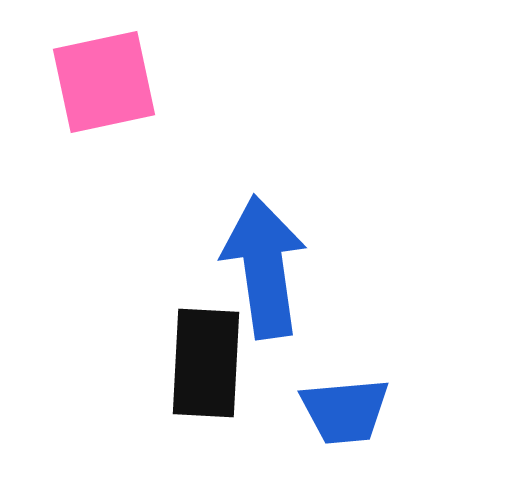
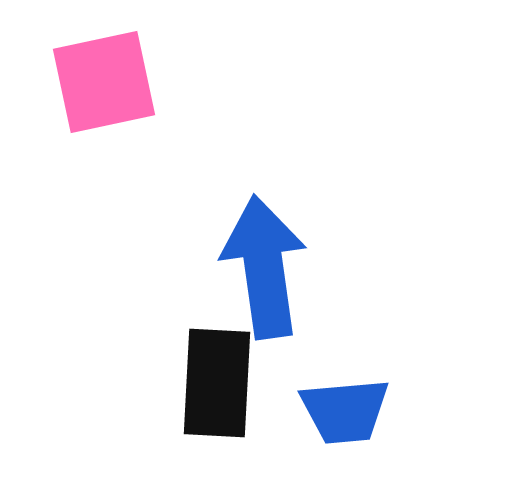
black rectangle: moved 11 px right, 20 px down
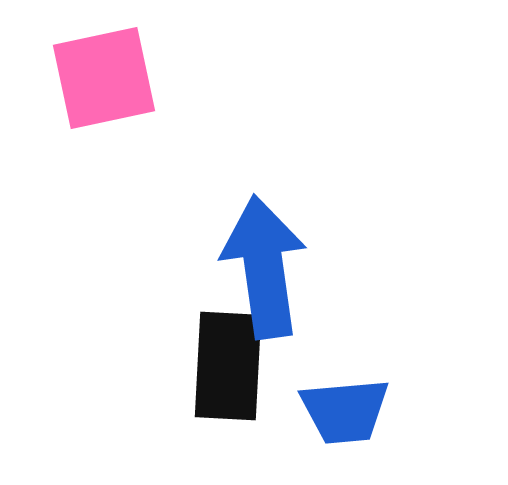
pink square: moved 4 px up
black rectangle: moved 11 px right, 17 px up
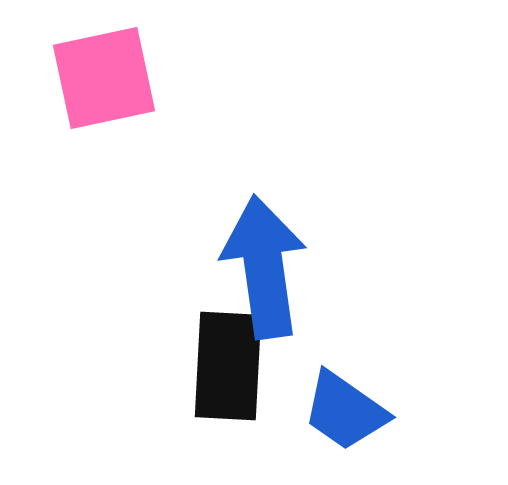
blue trapezoid: rotated 40 degrees clockwise
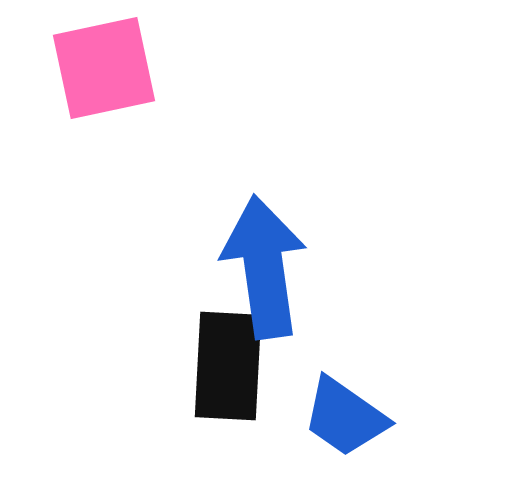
pink square: moved 10 px up
blue trapezoid: moved 6 px down
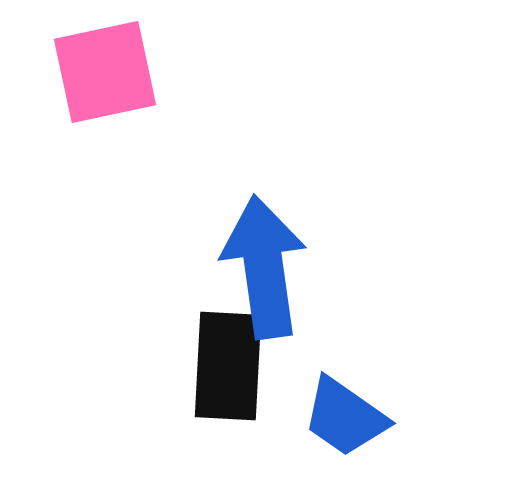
pink square: moved 1 px right, 4 px down
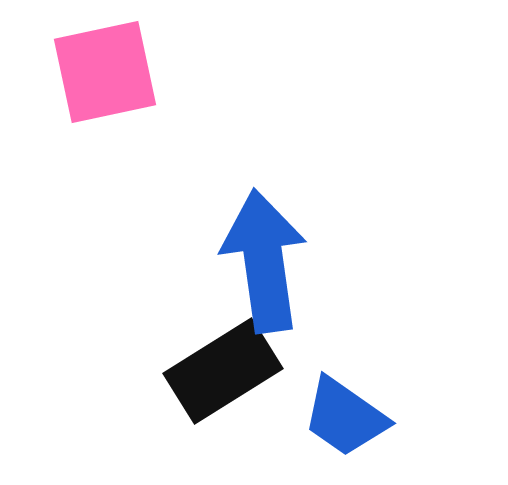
blue arrow: moved 6 px up
black rectangle: moved 5 px left, 5 px down; rotated 55 degrees clockwise
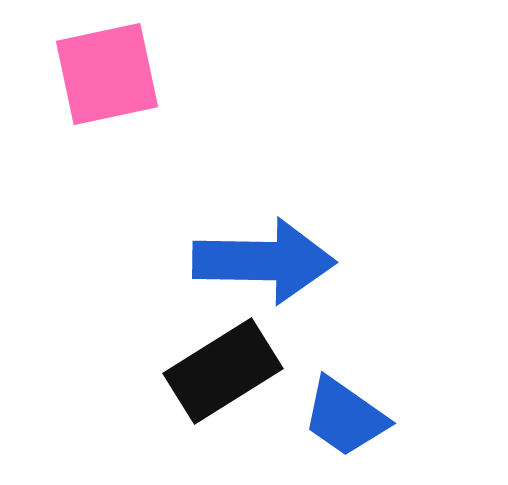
pink square: moved 2 px right, 2 px down
blue arrow: rotated 99 degrees clockwise
